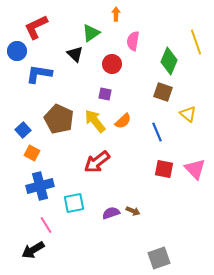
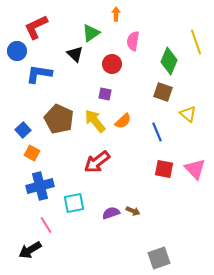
black arrow: moved 3 px left
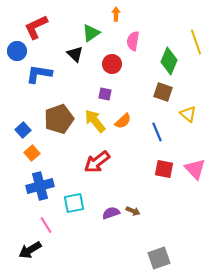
brown pentagon: rotated 28 degrees clockwise
orange square: rotated 21 degrees clockwise
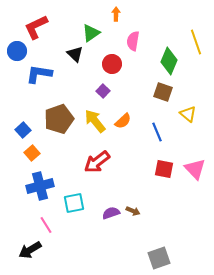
purple square: moved 2 px left, 3 px up; rotated 32 degrees clockwise
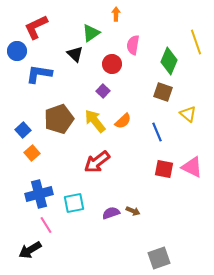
pink semicircle: moved 4 px down
pink triangle: moved 3 px left, 2 px up; rotated 20 degrees counterclockwise
blue cross: moved 1 px left, 8 px down
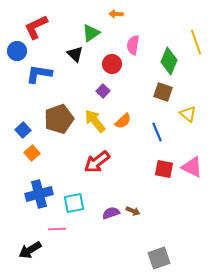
orange arrow: rotated 88 degrees counterclockwise
pink line: moved 11 px right, 4 px down; rotated 60 degrees counterclockwise
